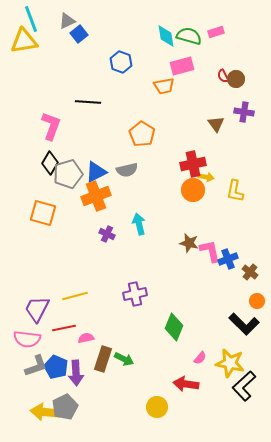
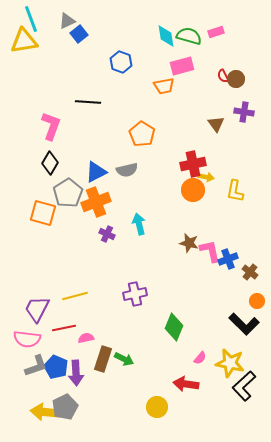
gray pentagon at (68, 174): moved 19 px down; rotated 16 degrees counterclockwise
orange cross at (96, 196): moved 6 px down
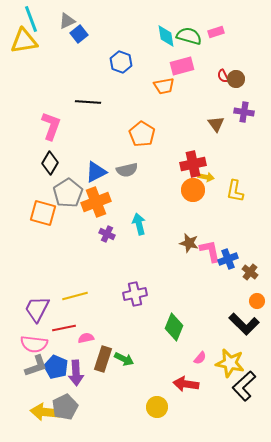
pink semicircle at (27, 339): moved 7 px right, 5 px down
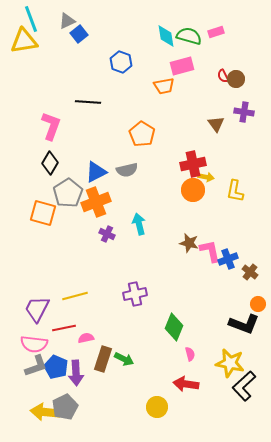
orange circle at (257, 301): moved 1 px right, 3 px down
black L-shape at (244, 324): rotated 24 degrees counterclockwise
pink semicircle at (200, 358): moved 10 px left, 4 px up; rotated 56 degrees counterclockwise
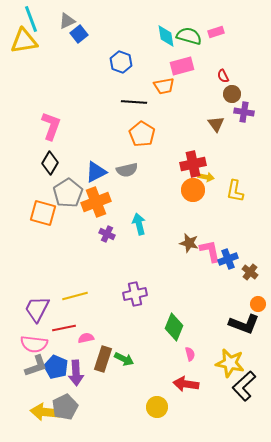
brown circle at (236, 79): moved 4 px left, 15 px down
black line at (88, 102): moved 46 px right
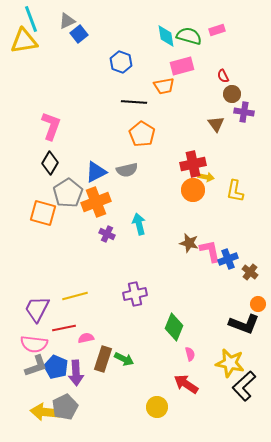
pink rectangle at (216, 32): moved 1 px right, 2 px up
red arrow at (186, 384): rotated 25 degrees clockwise
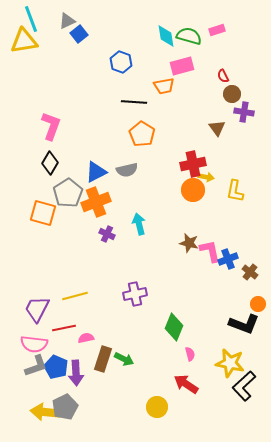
brown triangle at (216, 124): moved 1 px right, 4 px down
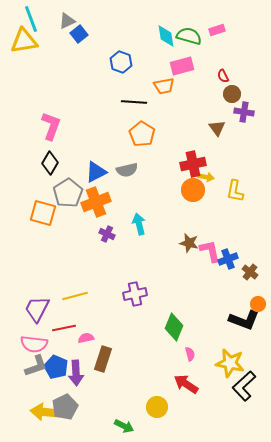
black L-shape at (244, 324): moved 4 px up
green arrow at (124, 359): moved 67 px down
